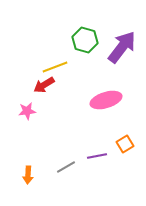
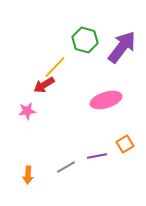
yellow line: rotated 25 degrees counterclockwise
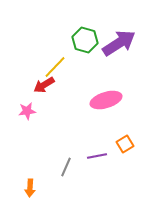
purple arrow: moved 3 px left, 4 px up; rotated 20 degrees clockwise
gray line: rotated 36 degrees counterclockwise
orange arrow: moved 2 px right, 13 px down
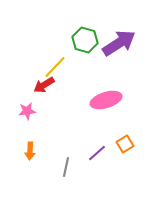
purple line: moved 3 px up; rotated 30 degrees counterclockwise
gray line: rotated 12 degrees counterclockwise
orange arrow: moved 37 px up
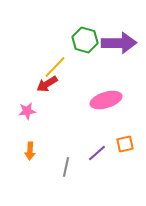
purple arrow: rotated 32 degrees clockwise
red arrow: moved 3 px right, 1 px up
orange square: rotated 18 degrees clockwise
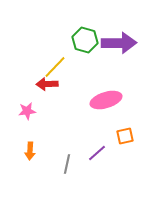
red arrow: rotated 30 degrees clockwise
orange square: moved 8 px up
gray line: moved 1 px right, 3 px up
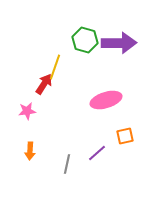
yellow line: rotated 25 degrees counterclockwise
red arrow: moved 3 px left; rotated 125 degrees clockwise
